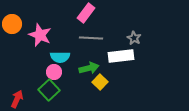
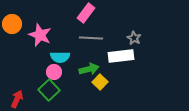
green arrow: moved 1 px down
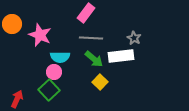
green arrow: moved 5 px right, 10 px up; rotated 54 degrees clockwise
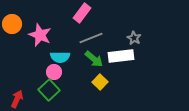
pink rectangle: moved 4 px left
gray line: rotated 25 degrees counterclockwise
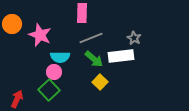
pink rectangle: rotated 36 degrees counterclockwise
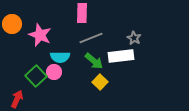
green arrow: moved 2 px down
green square: moved 13 px left, 14 px up
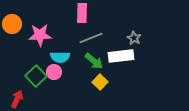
pink star: rotated 25 degrees counterclockwise
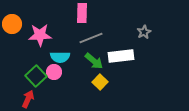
gray star: moved 10 px right, 6 px up; rotated 16 degrees clockwise
red arrow: moved 11 px right
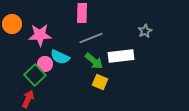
gray star: moved 1 px right, 1 px up
cyan semicircle: rotated 24 degrees clockwise
pink circle: moved 9 px left, 8 px up
green square: moved 1 px left, 1 px up
yellow square: rotated 21 degrees counterclockwise
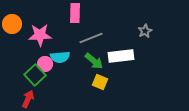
pink rectangle: moved 7 px left
cyan semicircle: rotated 30 degrees counterclockwise
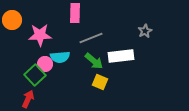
orange circle: moved 4 px up
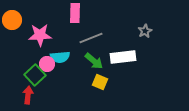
white rectangle: moved 2 px right, 1 px down
pink circle: moved 2 px right
red arrow: moved 4 px up; rotated 18 degrees counterclockwise
